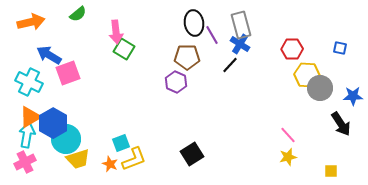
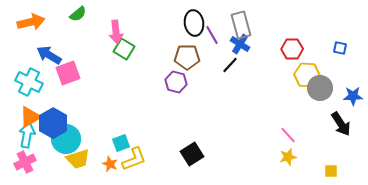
purple hexagon: rotated 10 degrees counterclockwise
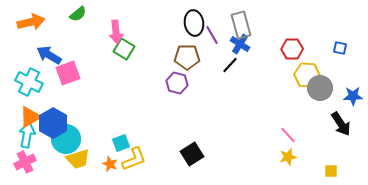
purple hexagon: moved 1 px right, 1 px down
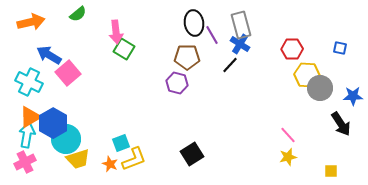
pink square: rotated 20 degrees counterclockwise
